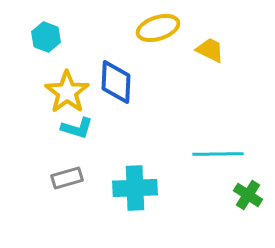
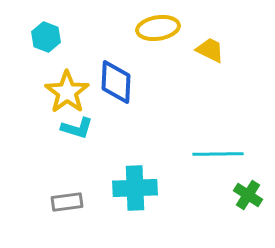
yellow ellipse: rotated 9 degrees clockwise
gray rectangle: moved 24 px down; rotated 8 degrees clockwise
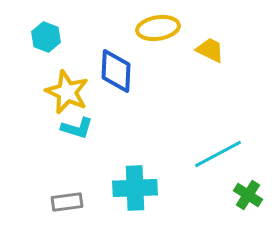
blue diamond: moved 11 px up
yellow star: rotated 12 degrees counterclockwise
cyan line: rotated 27 degrees counterclockwise
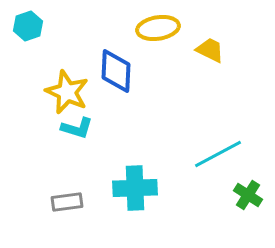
cyan hexagon: moved 18 px left, 11 px up; rotated 20 degrees clockwise
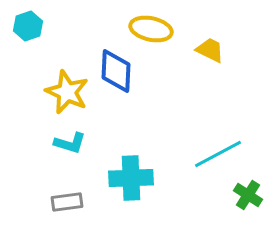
yellow ellipse: moved 7 px left, 1 px down; rotated 21 degrees clockwise
cyan L-shape: moved 7 px left, 15 px down
cyan cross: moved 4 px left, 10 px up
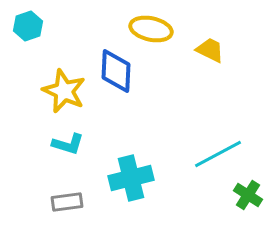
yellow star: moved 3 px left, 1 px up
cyan L-shape: moved 2 px left, 1 px down
cyan cross: rotated 12 degrees counterclockwise
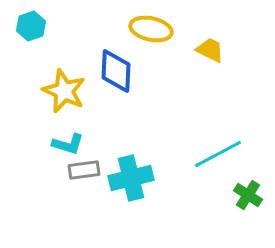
cyan hexagon: moved 3 px right
gray rectangle: moved 17 px right, 32 px up
